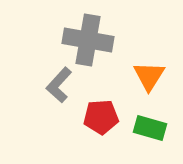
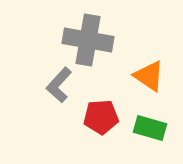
orange triangle: rotated 28 degrees counterclockwise
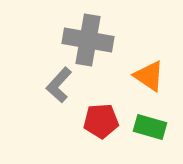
red pentagon: moved 4 px down
green rectangle: moved 1 px up
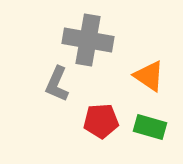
gray L-shape: moved 2 px left, 1 px up; rotated 18 degrees counterclockwise
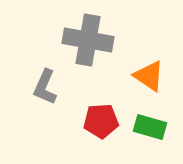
gray L-shape: moved 12 px left, 3 px down
